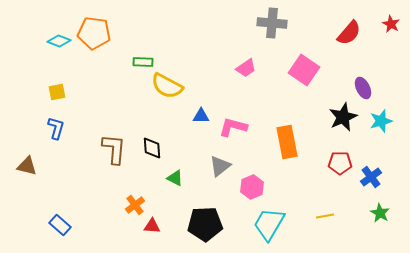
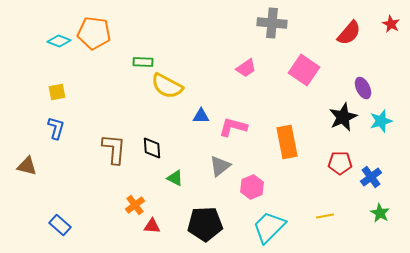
cyan trapezoid: moved 3 px down; rotated 15 degrees clockwise
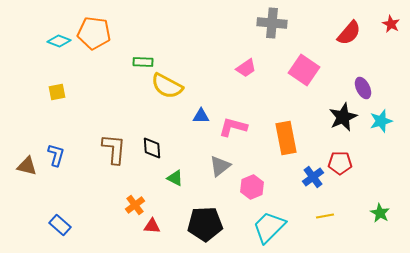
blue L-shape: moved 27 px down
orange rectangle: moved 1 px left, 4 px up
blue cross: moved 58 px left
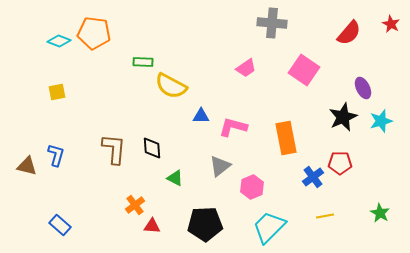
yellow semicircle: moved 4 px right
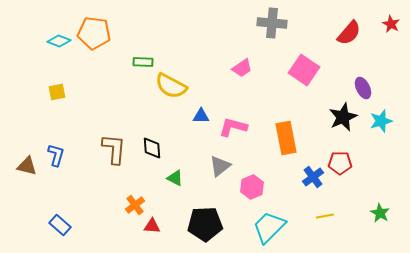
pink trapezoid: moved 4 px left
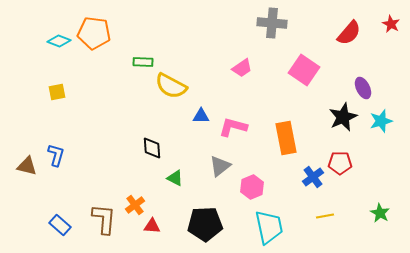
brown L-shape: moved 10 px left, 70 px down
cyan trapezoid: rotated 123 degrees clockwise
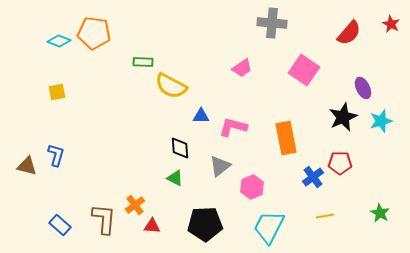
black diamond: moved 28 px right
cyan trapezoid: rotated 141 degrees counterclockwise
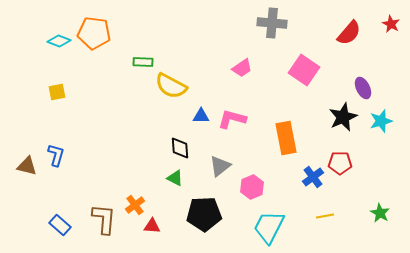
pink L-shape: moved 1 px left, 8 px up
black pentagon: moved 1 px left, 10 px up
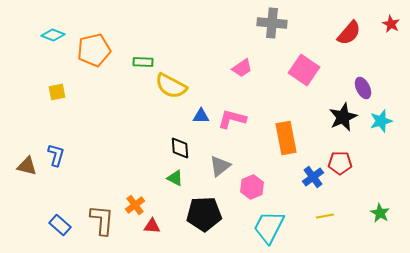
orange pentagon: moved 17 px down; rotated 20 degrees counterclockwise
cyan diamond: moved 6 px left, 6 px up
brown L-shape: moved 2 px left, 1 px down
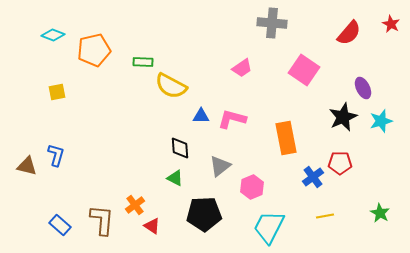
red triangle: rotated 30 degrees clockwise
